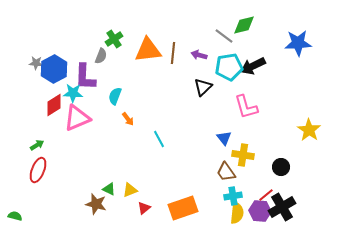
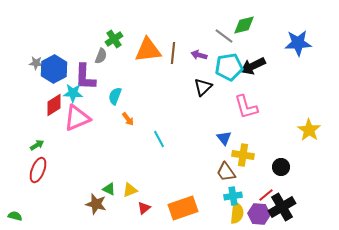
purple hexagon: moved 1 px left, 3 px down
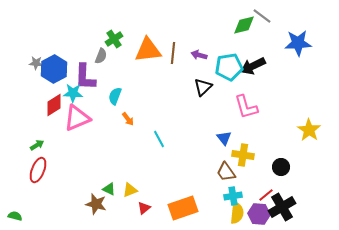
gray line: moved 38 px right, 20 px up
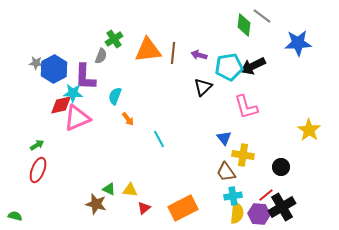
green diamond: rotated 70 degrees counterclockwise
red diamond: moved 7 px right; rotated 20 degrees clockwise
yellow triangle: rotated 28 degrees clockwise
orange rectangle: rotated 8 degrees counterclockwise
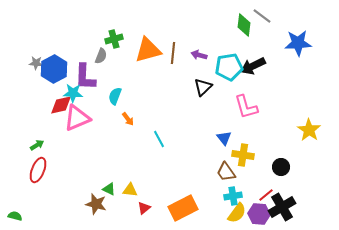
green cross: rotated 18 degrees clockwise
orange triangle: rotated 8 degrees counterclockwise
yellow semicircle: rotated 30 degrees clockwise
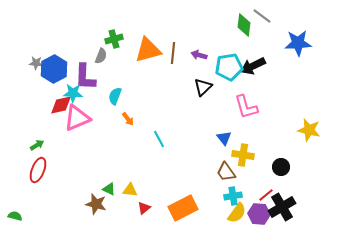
yellow star: rotated 20 degrees counterclockwise
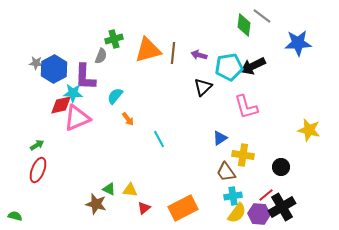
cyan semicircle: rotated 18 degrees clockwise
blue triangle: moved 4 px left; rotated 35 degrees clockwise
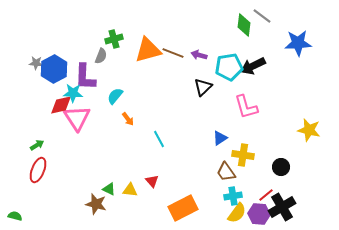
brown line: rotated 75 degrees counterclockwise
pink triangle: rotated 40 degrees counterclockwise
red triangle: moved 8 px right, 27 px up; rotated 32 degrees counterclockwise
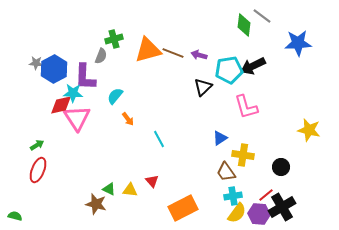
cyan pentagon: moved 3 px down
